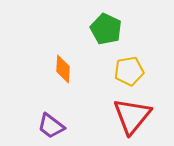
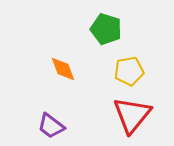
green pentagon: rotated 8 degrees counterclockwise
orange diamond: rotated 24 degrees counterclockwise
red triangle: moved 1 px up
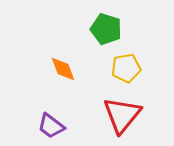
yellow pentagon: moved 3 px left, 3 px up
red triangle: moved 10 px left
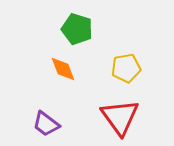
green pentagon: moved 29 px left
red triangle: moved 2 px left, 2 px down; rotated 15 degrees counterclockwise
purple trapezoid: moved 5 px left, 2 px up
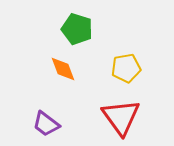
red triangle: moved 1 px right
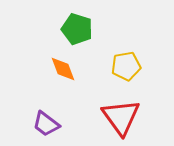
yellow pentagon: moved 2 px up
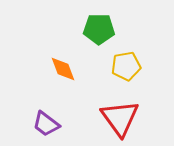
green pentagon: moved 22 px right; rotated 16 degrees counterclockwise
red triangle: moved 1 px left, 1 px down
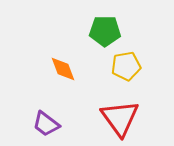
green pentagon: moved 6 px right, 2 px down
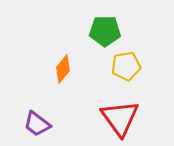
orange diamond: rotated 60 degrees clockwise
purple trapezoid: moved 9 px left
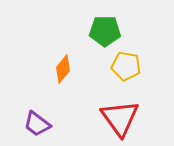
yellow pentagon: rotated 20 degrees clockwise
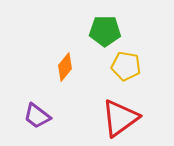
orange diamond: moved 2 px right, 2 px up
red triangle: rotated 30 degrees clockwise
purple trapezoid: moved 8 px up
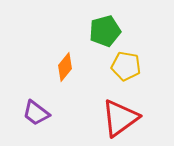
green pentagon: rotated 16 degrees counterclockwise
purple trapezoid: moved 1 px left, 3 px up
